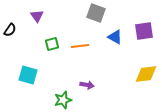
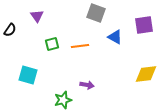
purple square: moved 6 px up
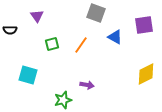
black semicircle: rotated 56 degrees clockwise
orange line: moved 1 px right, 1 px up; rotated 48 degrees counterclockwise
yellow diamond: rotated 20 degrees counterclockwise
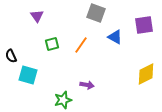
black semicircle: moved 1 px right, 26 px down; rotated 64 degrees clockwise
